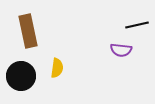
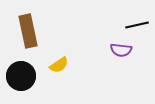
yellow semicircle: moved 2 px right, 3 px up; rotated 48 degrees clockwise
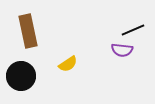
black line: moved 4 px left, 5 px down; rotated 10 degrees counterclockwise
purple semicircle: moved 1 px right
yellow semicircle: moved 9 px right, 1 px up
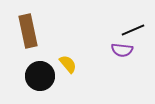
yellow semicircle: rotated 96 degrees counterclockwise
black circle: moved 19 px right
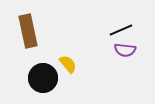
black line: moved 12 px left
purple semicircle: moved 3 px right
black circle: moved 3 px right, 2 px down
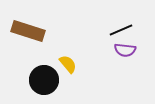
brown rectangle: rotated 60 degrees counterclockwise
black circle: moved 1 px right, 2 px down
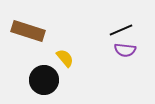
yellow semicircle: moved 3 px left, 6 px up
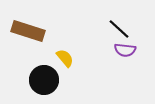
black line: moved 2 px left, 1 px up; rotated 65 degrees clockwise
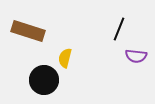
black line: rotated 70 degrees clockwise
purple semicircle: moved 11 px right, 6 px down
yellow semicircle: rotated 126 degrees counterclockwise
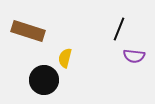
purple semicircle: moved 2 px left
